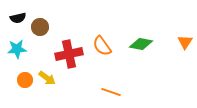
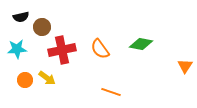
black semicircle: moved 3 px right, 1 px up
brown circle: moved 2 px right
orange triangle: moved 24 px down
orange semicircle: moved 2 px left, 3 px down
red cross: moved 7 px left, 4 px up
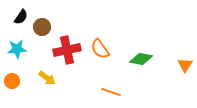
black semicircle: rotated 42 degrees counterclockwise
green diamond: moved 15 px down
red cross: moved 5 px right
orange triangle: moved 1 px up
orange circle: moved 13 px left, 1 px down
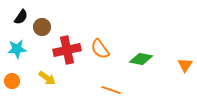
orange line: moved 2 px up
